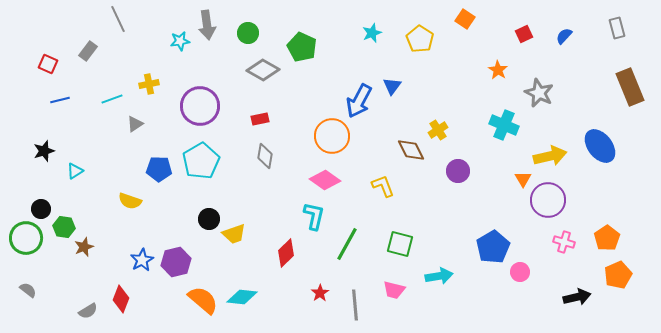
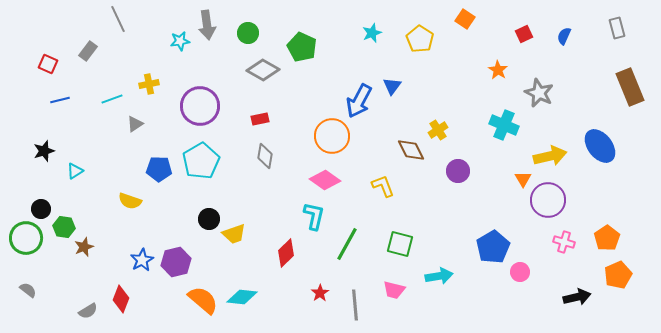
blue semicircle at (564, 36): rotated 18 degrees counterclockwise
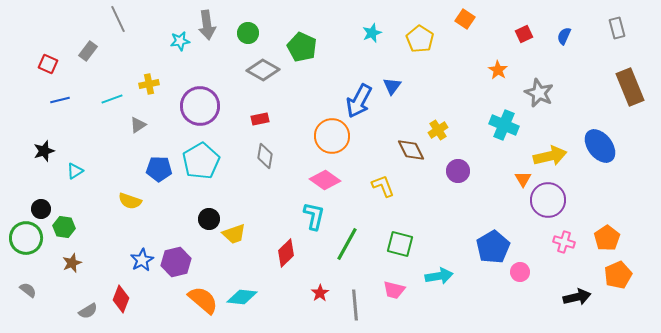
gray triangle at (135, 124): moved 3 px right, 1 px down
brown star at (84, 247): moved 12 px left, 16 px down
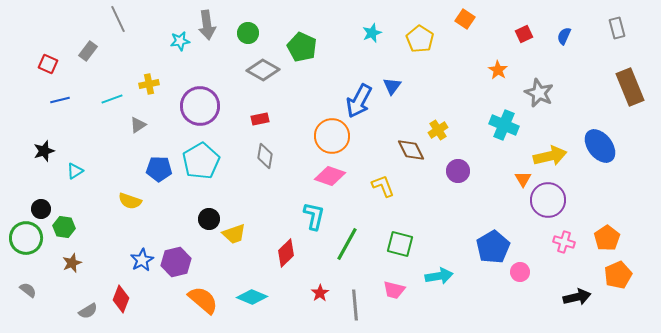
pink diamond at (325, 180): moved 5 px right, 4 px up; rotated 16 degrees counterclockwise
cyan diamond at (242, 297): moved 10 px right; rotated 16 degrees clockwise
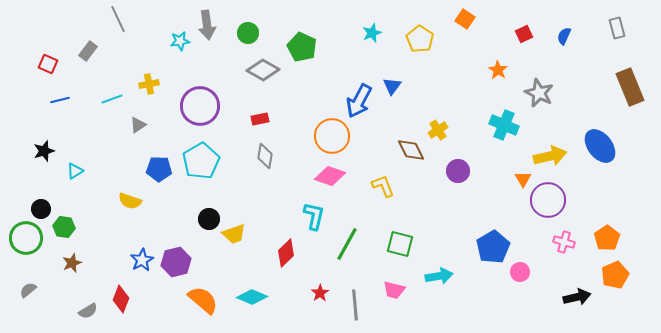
orange pentagon at (618, 275): moved 3 px left
gray semicircle at (28, 290): rotated 78 degrees counterclockwise
